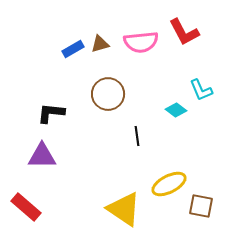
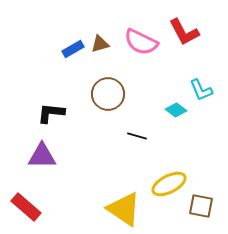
pink semicircle: rotated 32 degrees clockwise
black line: rotated 66 degrees counterclockwise
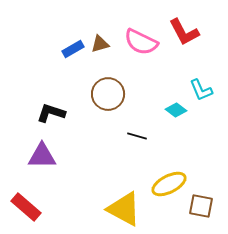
black L-shape: rotated 12 degrees clockwise
yellow triangle: rotated 6 degrees counterclockwise
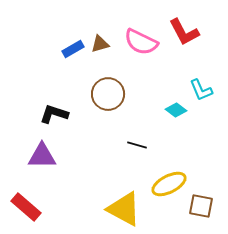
black L-shape: moved 3 px right, 1 px down
black line: moved 9 px down
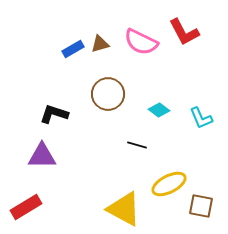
cyan L-shape: moved 28 px down
cyan diamond: moved 17 px left
red rectangle: rotated 72 degrees counterclockwise
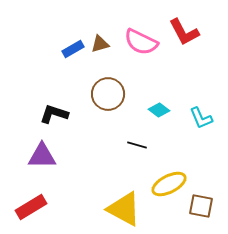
red rectangle: moved 5 px right
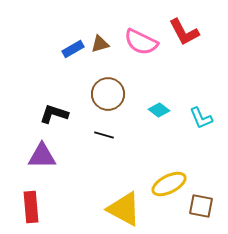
black line: moved 33 px left, 10 px up
red rectangle: rotated 64 degrees counterclockwise
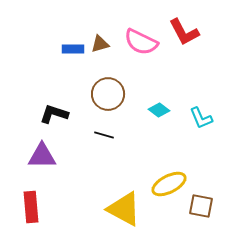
blue rectangle: rotated 30 degrees clockwise
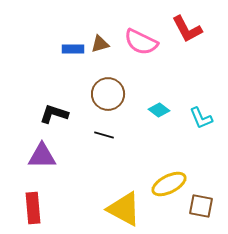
red L-shape: moved 3 px right, 3 px up
red rectangle: moved 2 px right, 1 px down
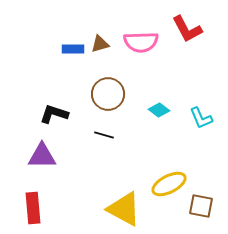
pink semicircle: rotated 28 degrees counterclockwise
